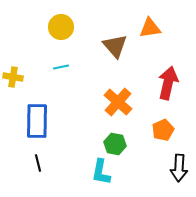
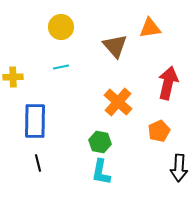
yellow cross: rotated 12 degrees counterclockwise
blue rectangle: moved 2 px left
orange pentagon: moved 4 px left, 1 px down
green hexagon: moved 15 px left, 2 px up
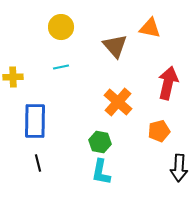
orange triangle: rotated 20 degrees clockwise
orange pentagon: rotated 10 degrees clockwise
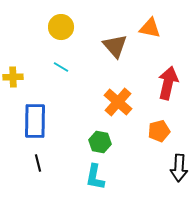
cyan line: rotated 42 degrees clockwise
cyan L-shape: moved 6 px left, 5 px down
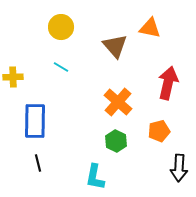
green hexagon: moved 16 px right, 1 px up; rotated 15 degrees clockwise
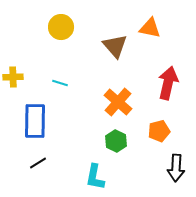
cyan line: moved 1 px left, 16 px down; rotated 14 degrees counterclockwise
black line: rotated 72 degrees clockwise
black arrow: moved 3 px left
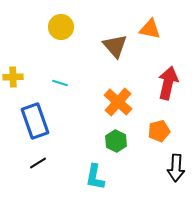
orange triangle: moved 1 px down
blue rectangle: rotated 20 degrees counterclockwise
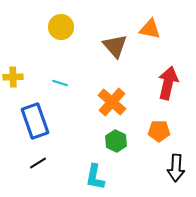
orange cross: moved 6 px left
orange pentagon: rotated 15 degrees clockwise
